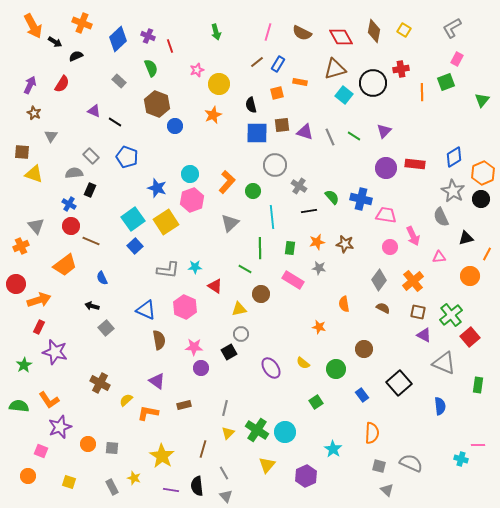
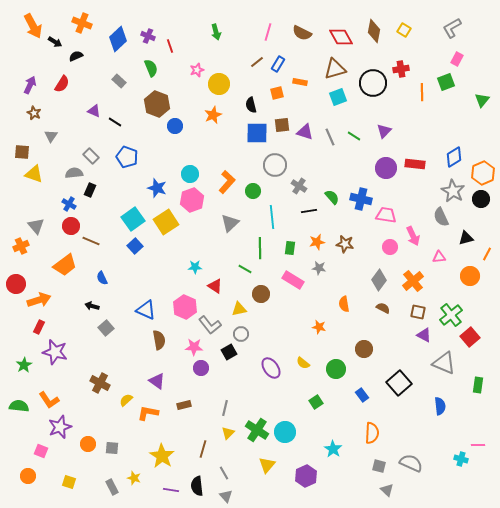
cyan square at (344, 95): moved 6 px left, 2 px down; rotated 30 degrees clockwise
gray L-shape at (168, 270): moved 42 px right, 55 px down; rotated 45 degrees clockwise
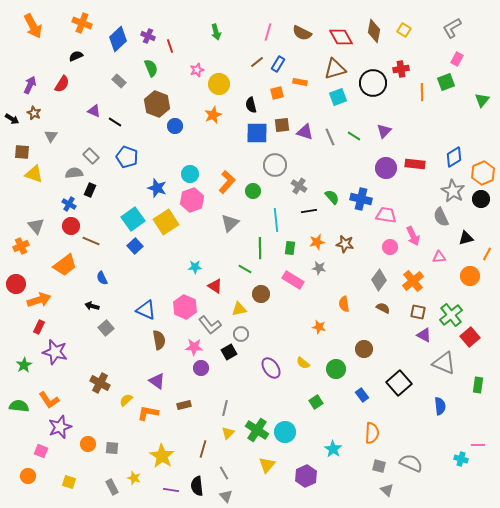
black arrow at (55, 42): moved 43 px left, 77 px down
cyan line at (272, 217): moved 4 px right, 3 px down
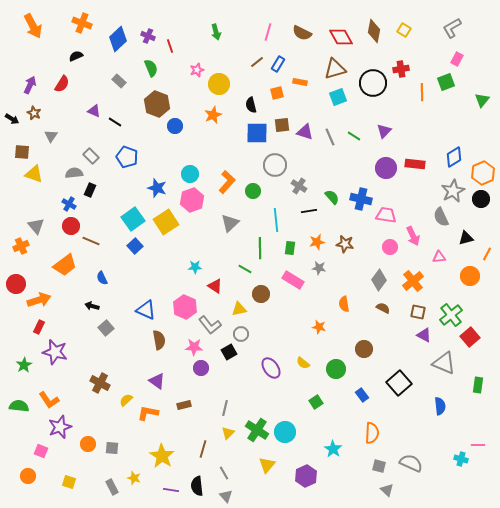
gray star at (453, 191): rotated 15 degrees clockwise
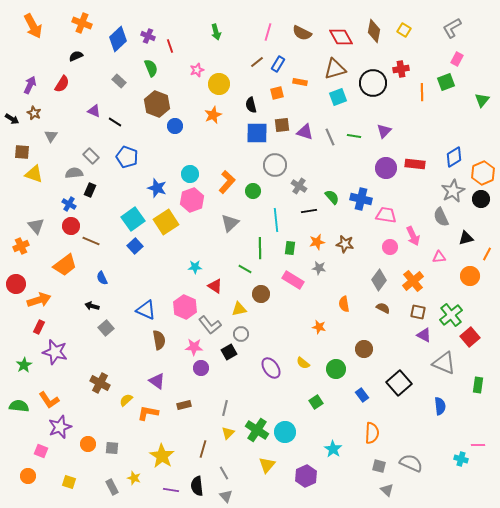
green line at (354, 136): rotated 24 degrees counterclockwise
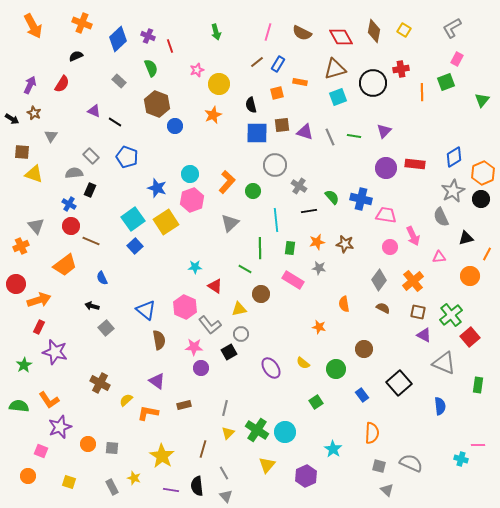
blue triangle at (146, 310): rotated 15 degrees clockwise
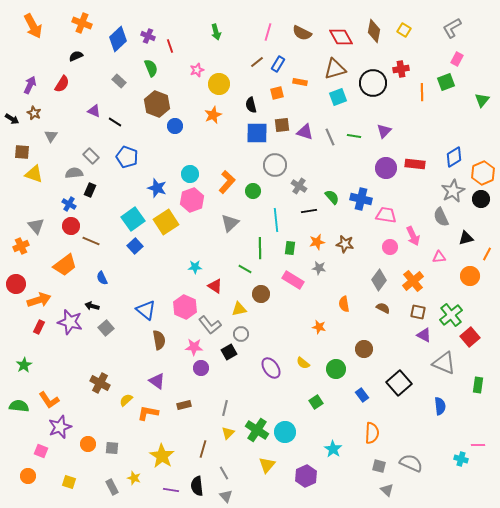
purple star at (55, 352): moved 15 px right, 30 px up
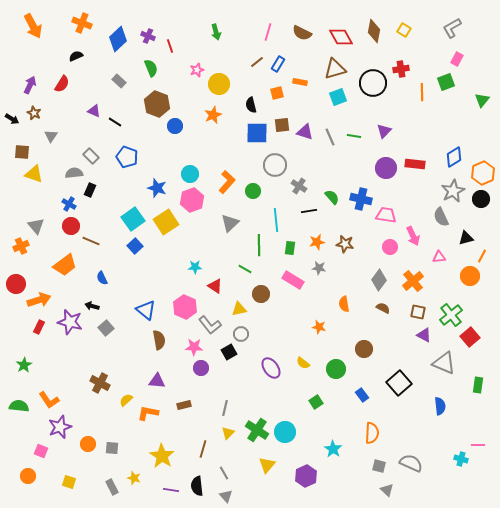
green line at (260, 248): moved 1 px left, 3 px up
orange line at (487, 254): moved 5 px left, 2 px down
purple triangle at (157, 381): rotated 30 degrees counterclockwise
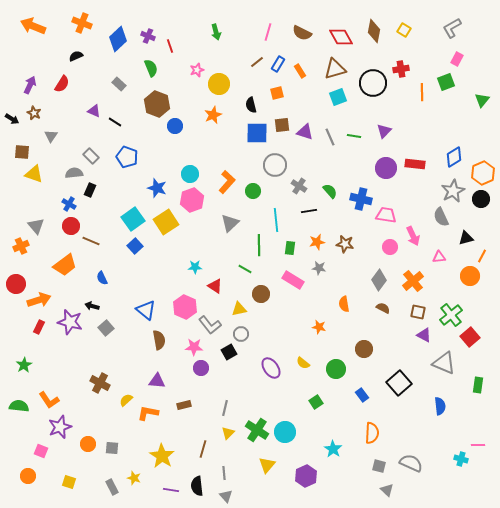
orange arrow at (33, 26): rotated 140 degrees clockwise
gray rectangle at (119, 81): moved 3 px down
orange rectangle at (300, 82): moved 11 px up; rotated 48 degrees clockwise
green semicircle at (332, 197): moved 2 px left, 6 px up
gray line at (224, 473): rotated 24 degrees clockwise
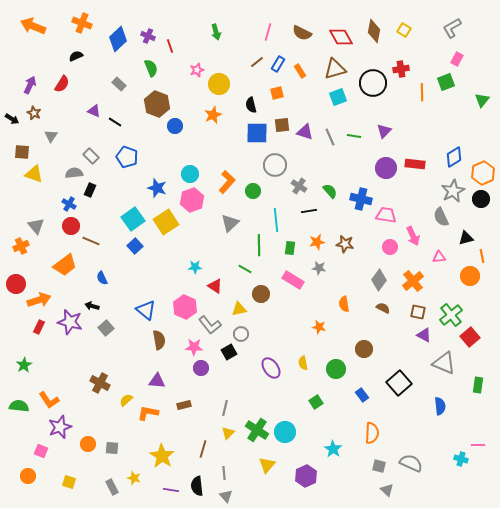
orange line at (482, 256): rotated 40 degrees counterclockwise
yellow semicircle at (303, 363): rotated 40 degrees clockwise
